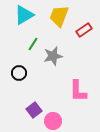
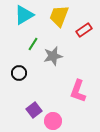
pink L-shape: rotated 20 degrees clockwise
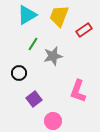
cyan triangle: moved 3 px right
purple square: moved 11 px up
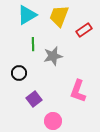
green line: rotated 32 degrees counterclockwise
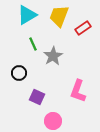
red rectangle: moved 1 px left, 2 px up
green line: rotated 24 degrees counterclockwise
gray star: rotated 18 degrees counterclockwise
purple square: moved 3 px right, 2 px up; rotated 28 degrees counterclockwise
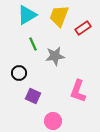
gray star: moved 2 px right; rotated 24 degrees clockwise
purple square: moved 4 px left, 1 px up
